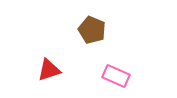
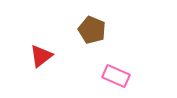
red triangle: moved 8 px left, 14 px up; rotated 20 degrees counterclockwise
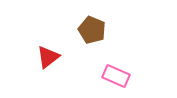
red triangle: moved 7 px right, 1 px down
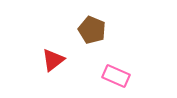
red triangle: moved 5 px right, 3 px down
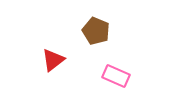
brown pentagon: moved 4 px right, 1 px down
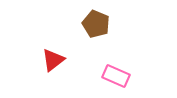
brown pentagon: moved 7 px up
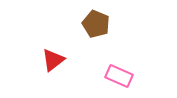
pink rectangle: moved 3 px right
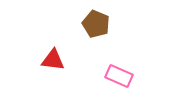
red triangle: rotated 45 degrees clockwise
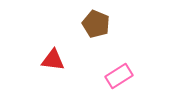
pink rectangle: rotated 56 degrees counterclockwise
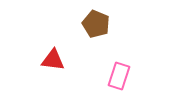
pink rectangle: rotated 40 degrees counterclockwise
